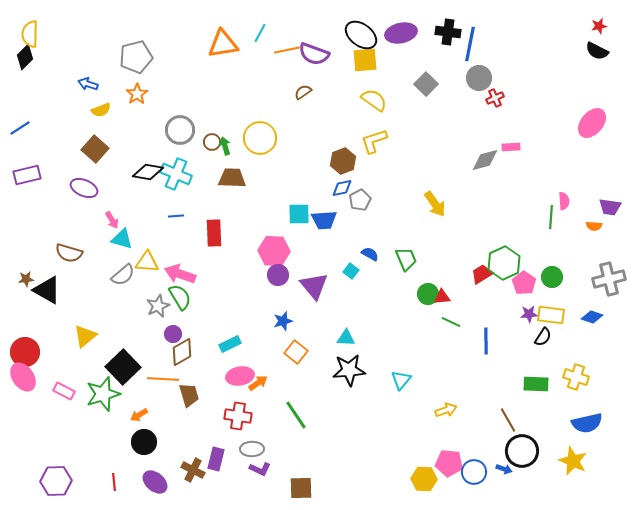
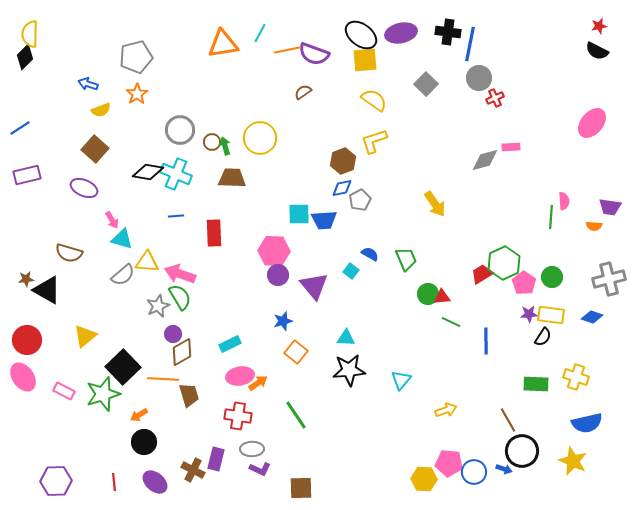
red circle at (25, 352): moved 2 px right, 12 px up
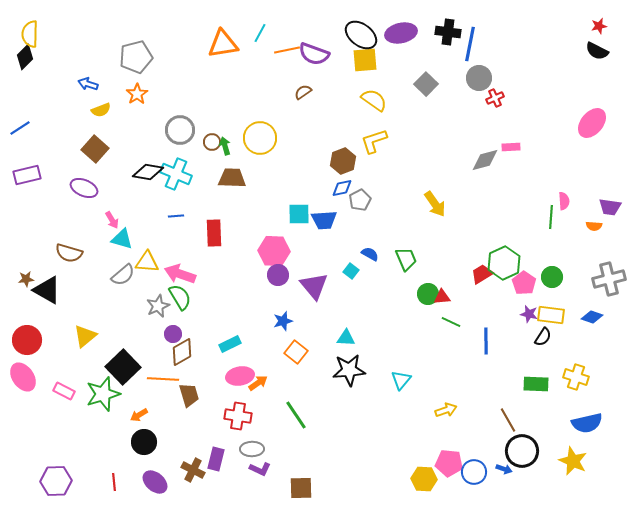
purple star at (529, 314): rotated 18 degrees clockwise
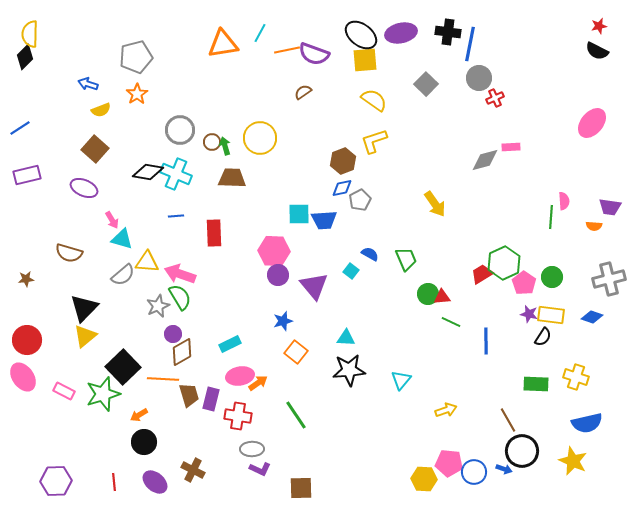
black triangle at (47, 290): moved 37 px right, 18 px down; rotated 44 degrees clockwise
purple rectangle at (216, 459): moved 5 px left, 60 px up
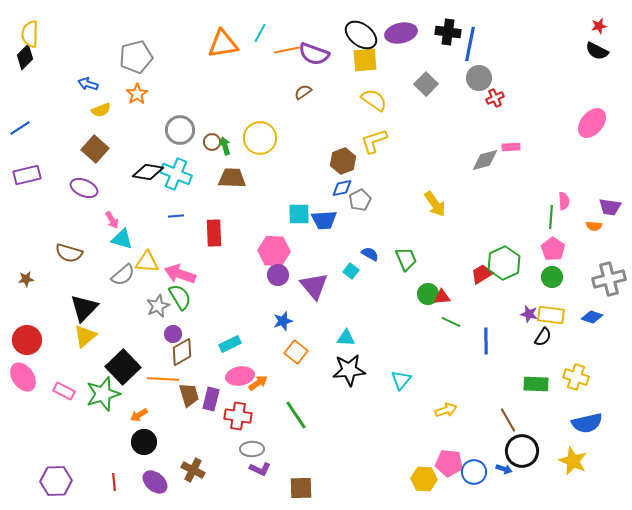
pink pentagon at (524, 283): moved 29 px right, 34 px up
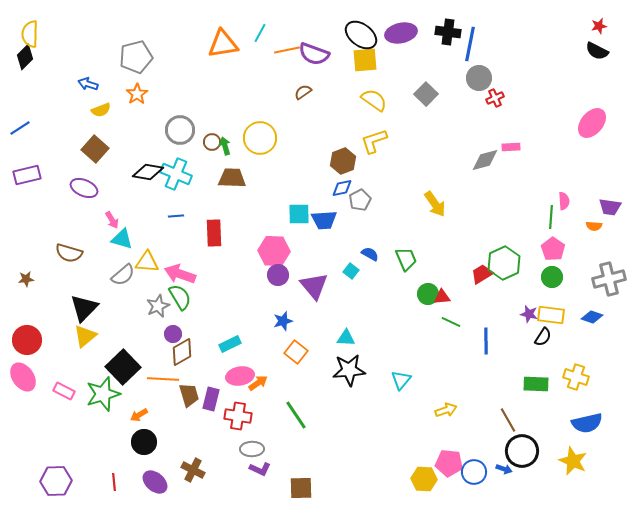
gray square at (426, 84): moved 10 px down
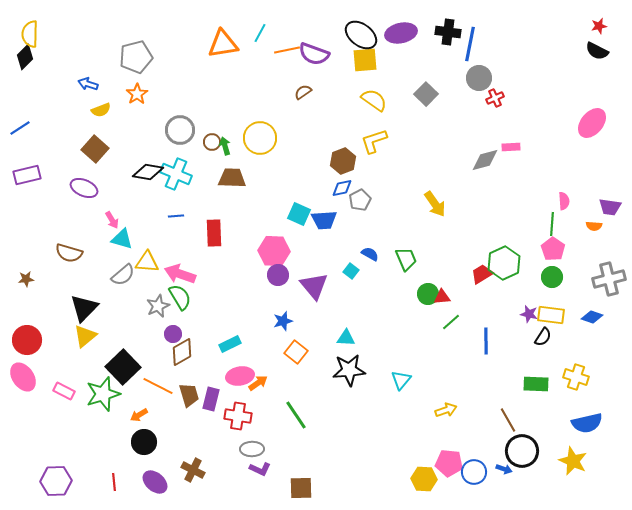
cyan square at (299, 214): rotated 25 degrees clockwise
green line at (551, 217): moved 1 px right, 7 px down
green line at (451, 322): rotated 66 degrees counterclockwise
orange line at (163, 379): moved 5 px left, 7 px down; rotated 24 degrees clockwise
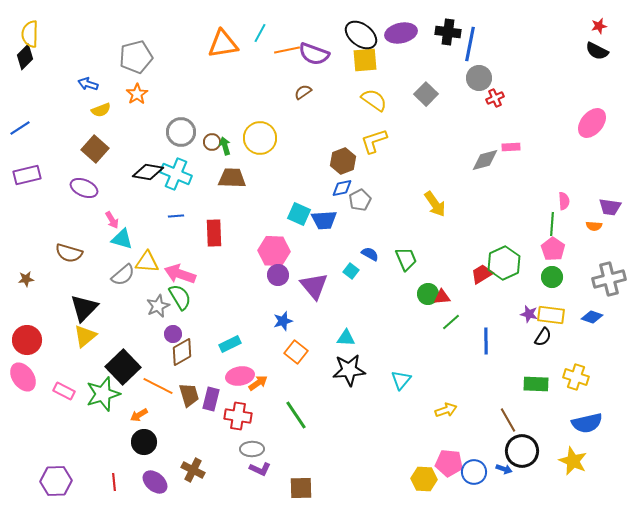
gray circle at (180, 130): moved 1 px right, 2 px down
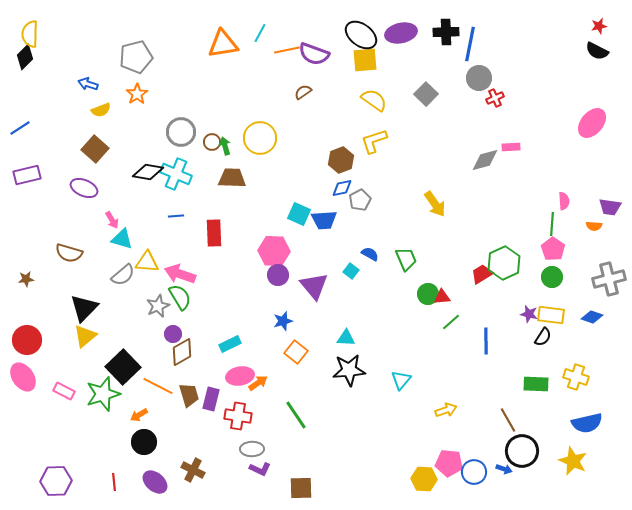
black cross at (448, 32): moved 2 px left; rotated 10 degrees counterclockwise
brown hexagon at (343, 161): moved 2 px left, 1 px up
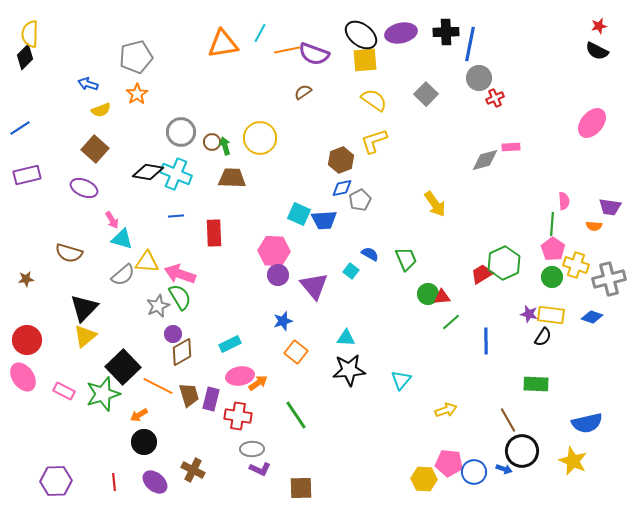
yellow cross at (576, 377): moved 112 px up
